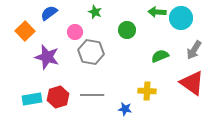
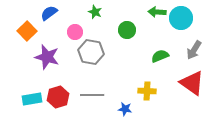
orange square: moved 2 px right
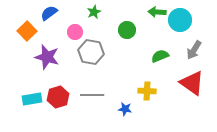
green star: moved 1 px left; rotated 24 degrees clockwise
cyan circle: moved 1 px left, 2 px down
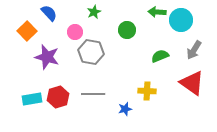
blue semicircle: rotated 84 degrees clockwise
cyan circle: moved 1 px right
gray line: moved 1 px right, 1 px up
blue star: rotated 24 degrees counterclockwise
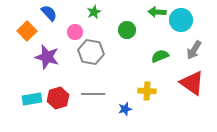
red hexagon: moved 1 px down
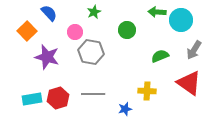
red triangle: moved 3 px left
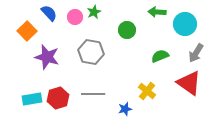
cyan circle: moved 4 px right, 4 px down
pink circle: moved 15 px up
gray arrow: moved 2 px right, 3 px down
yellow cross: rotated 36 degrees clockwise
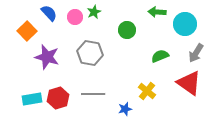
gray hexagon: moved 1 px left, 1 px down
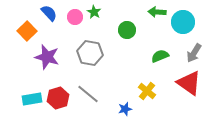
green star: rotated 16 degrees counterclockwise
cyan circle: moved 2 px left, 2 px up
gray arrow: moved 2 px left
gray line: moved 5 px left; rotated 40 degrees clockwise
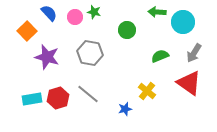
green star: rotated 16 degrees counterclockwise
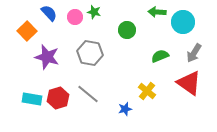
cyan rectangle: rotated 18 degrees clockwise
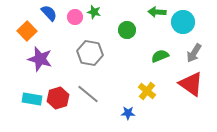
purple star: moved 7 px left, 2 px down
red triangle: moved 2 px right, 1 px down
blue star: moved 3 px right, 4 px down; rotated 16 degrees clockwise
